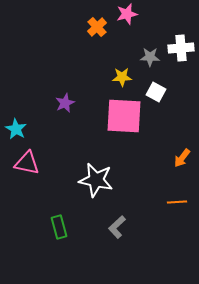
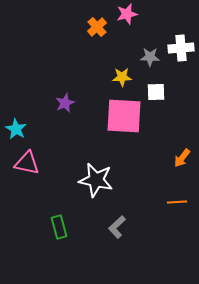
white square: rotated 30 degrees counterclockwise
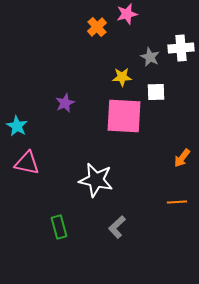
gray star: rotated 24 degrees clockwise
cyan star: moved 1 px right, 3 px up
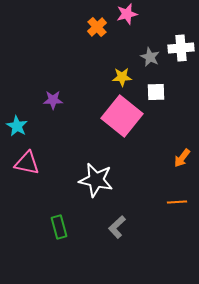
purple star: moved 12 px left, 3 px up; rotated 24 degrees clockwise
pink square: moved 2 px left; rotated 36 degrees clockwise
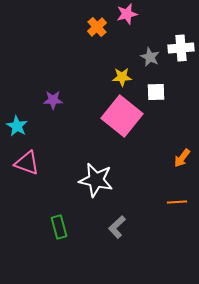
pink triangle: rotated 8 degrees clockwise
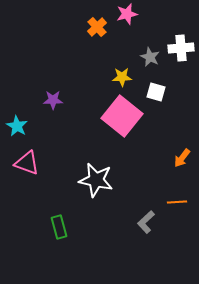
white square: rotated 18 degrees clockwise
gray L-shape: moved 29 px right, 5 px up
